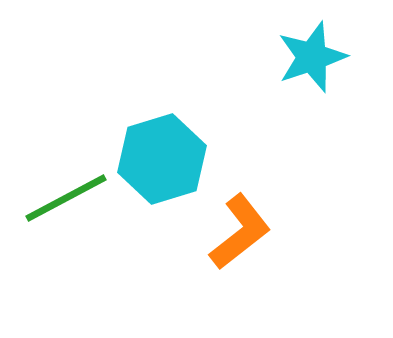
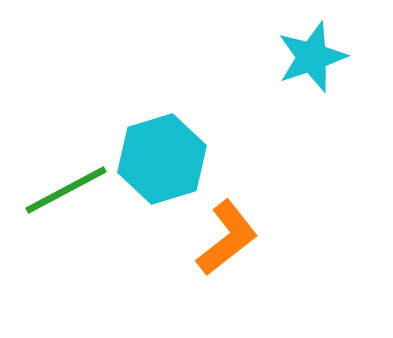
green line: moved 8 px up
orange L-shape: moved 13 px left, 6 px down
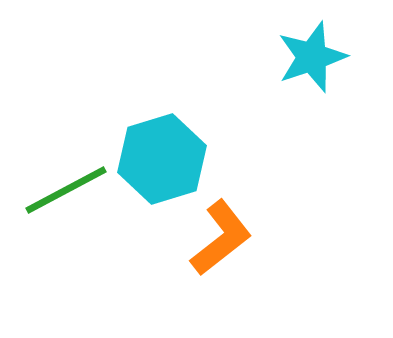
orange L-shape: moved 6 px left
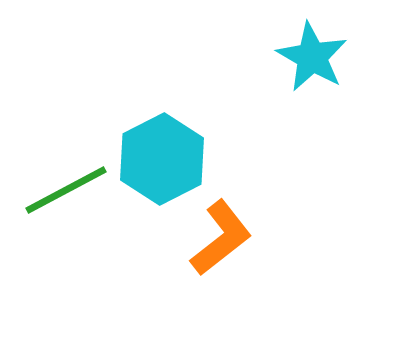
cyan star: rotated 24 degrees counterclockwise
cyan hexagon: rotated 10 degrees counterclockwise
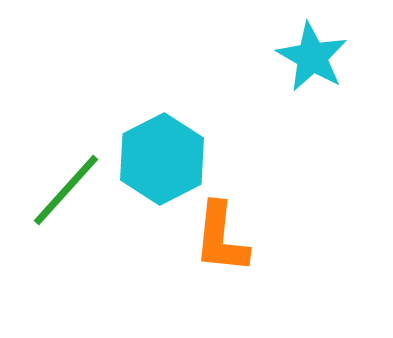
green line: rotated 20 degrees counterclockwise
orange L-shape: rotated 134 degrees clockwise
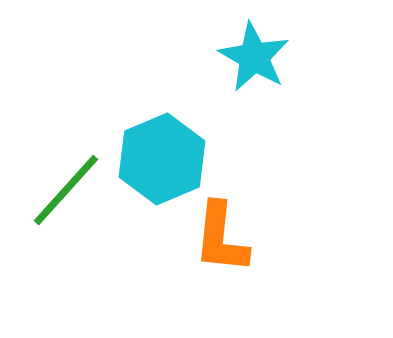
cyan star: moved 58 px left
cyan hexagon: rotated 4 degrees clockwise
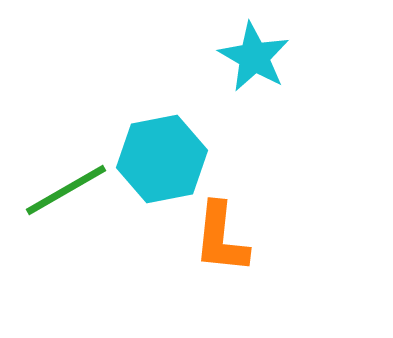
cyan hexagon: rotated 12 degrees clockwise
green line: rotated 18 degrees clockwise
